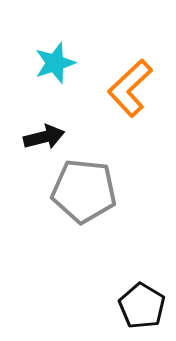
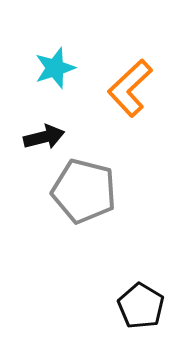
cyan star: moved 5 px down
gray pentagon: rotated 8 degrees clockwise
black pentagon: moved 1 px left
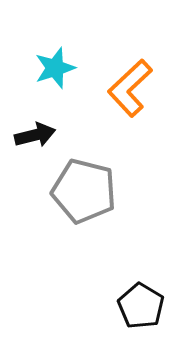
black arrow: moved 9 px left, 2 px up
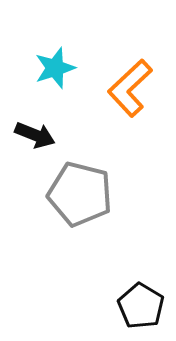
black arrow: rotated 36 degrees clockwise
gray pentagon: moved 4 px left, 3 px down
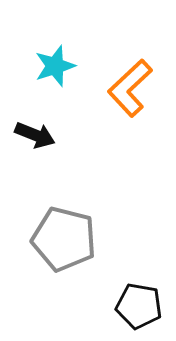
cyan star: moved 2 px up
gray pentagon: moved 16 px left, 45 px down
black pentagon: moved 2 px left; rotated 21 degrees counterclockwise
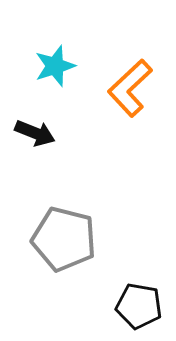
black arrow: moved 2 px up
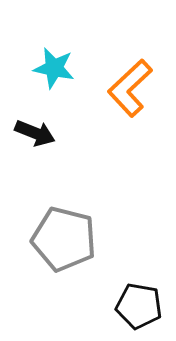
cyan star: moved 1 px left, 2 px down; rotated 30 degrees clockwise
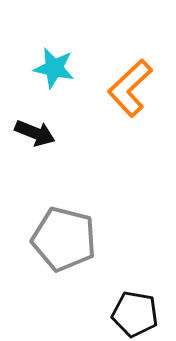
black pentagon: moved 4 px left, 8 px down
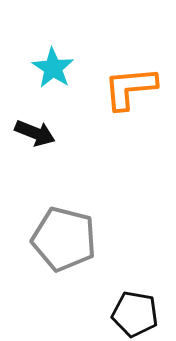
cyan star: moved 1 px left; rotated 21 degrees clockwise
orange L-shape: rotated 38 degrees clockwise
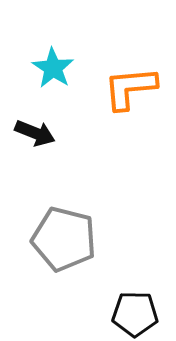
black pentagon: rotated 9 degrees counterclockwise
